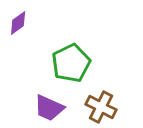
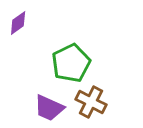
brown cross: moved 10 px left, 5 px up
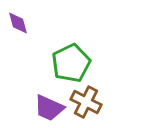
purple diamond: rotated 70 degrees counterclockwise
brown cross: moved 5 px left
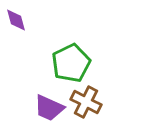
purple diamond: moved 2 px left, 3 px up
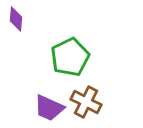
purple diamond: moved 1 px up; rotated 20 degrees clockwise
green pentagon: moved 1 px left, 6 px up
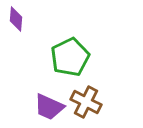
purple trapezoid: moved 1 px up
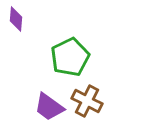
brown cross: moved 1 px right, 1 px up
purple trapezoid: rotated 12 degrees clockwise
